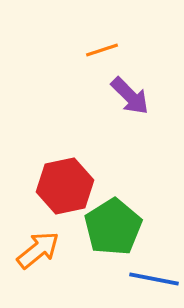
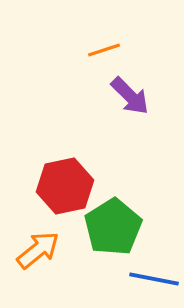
orange line: moved 2 px right
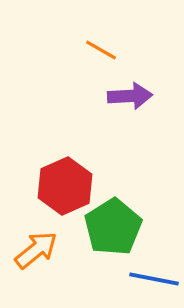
orange line: moved 3 px left; rotated 48 degrees clockwise
purple arrow: rotated 48 degrees counterclockwise
red hexagon: rotated 12 degrees counterclockwise
orange arrow: moved 2 px left
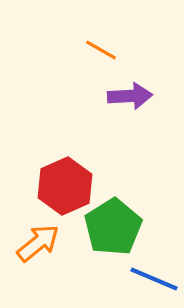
orange arrow: moved 2 px right, 7 px up
blue line: rotated 12 degrees clockwise
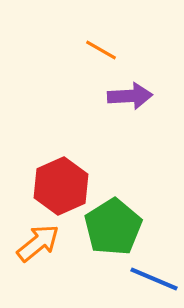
red hexagon: moved 4 px left
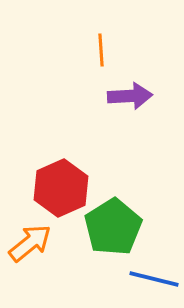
orange line: rotated 56 degrees clockwise
red hexagon: moved 2 px down
orange arrow: moved 8 px left
blue line: rotated 9 degrees counterclockwise
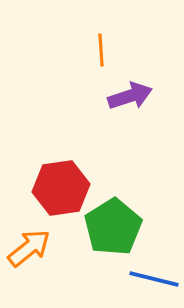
purple arrow: rotated 15 degrees counterclockwise
red hexagon: rotated 16 degrees clockwise
orange arrow: moved 1 px left, 5 px down
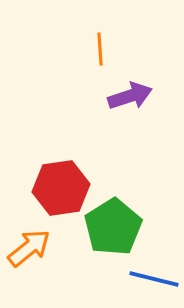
orange line: moved 1 px left, 1 px up
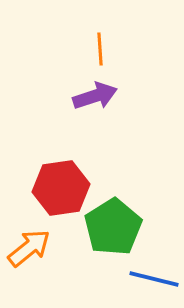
purple arrow: moved 35 px left
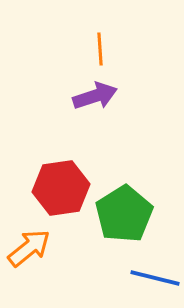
green pentagon: moved 11 px right, 13 px up
blue line: moved 1 px right, 1 px up
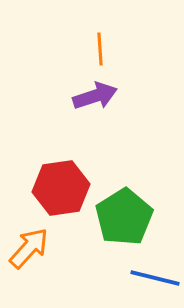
green pentagon: moved 3 px down
orange arrow: rotated 9 degrees counterclockwise
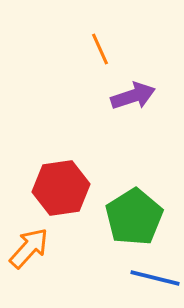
orange line: rotated 20 degrees counterclockwise
purple arrow: moved 38 px right
green pentagon: moved 10 px right
